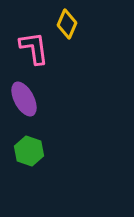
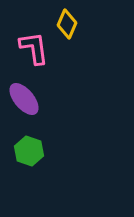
purple ellipse: rotated 12 degrees counterclockwise
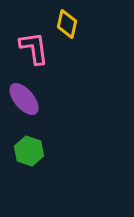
yellow diamond: rotated 12 degrees counterclockwise
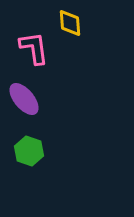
yellow diamond: moved 3 px right, 1 px up; rotated 16 degrees counterclockwise
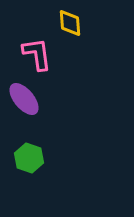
pink L-shape: moved 3 px right, 6 px down
green hexagon: moved 7 px down
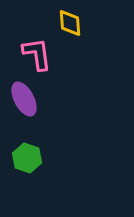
purple ellipse: rotated 12 degrees clockwise
green hexagon: moved 2 px left
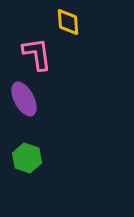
yellow diamond: moved 2 px left, 1 px up
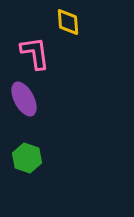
pink L-shape: moved 2 px left, 1 px up
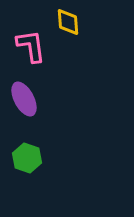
pink L-shape: moved 4 px left, 7 px up
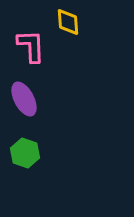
pink L-shape: rotated 6 degrees clockwise
green hexagon: moved 2 px left, 5 px up
